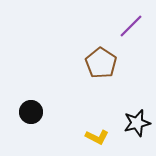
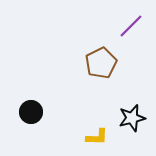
brown pentagon: rotated 12 degrees clockwise
black star: moved 5 px left, 5 px up
yellow L-shape: rotated 25 degrees counterclockwise
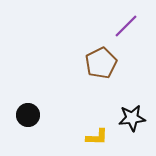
purple line: moved 5 px left
black circle: moved 3 px left, 3 px down
black star: rotated 8 degrees clockwise
